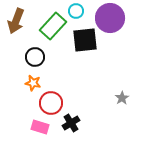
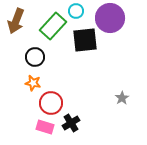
pink rectangle: moved 5 px right
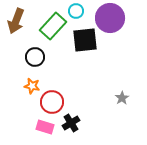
orange star: moved 1 px left, 3 px down
red circle: moved 1 px right, 1 px up
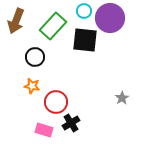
cyan circle: moved 8 px right
black square: rotated 12 degrees clockwise
red circle: moved 4 px right
pink rectangle: moved 1 px left, 3 px down
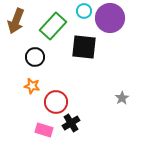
black square: moved 1 px left, 7 px down
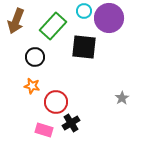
purple circle: moved 1 px left
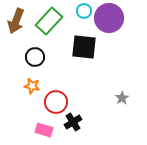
green rectangle: moved 4 px left, 5 px up
black cross: moved 2 px right, 1 px up
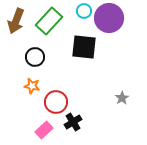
pink rectangle: rotated 60 degrees counterclockwise
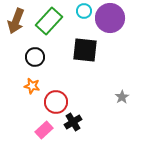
purple circle: moved 1 px right
black square: moved 1 px right, 3 px down
gray star: moved 1 px up
